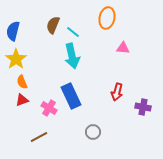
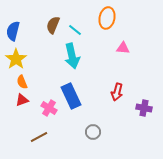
cyan line: moved 2 px right, 2 px up
purple cross: moved 1 px right, 1 px down
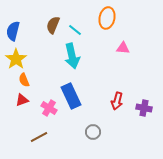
orange semicircle: moved 2 px right, 2 px up
red arrow: moved 9 px down
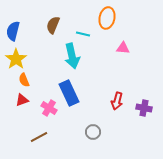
cyan line: moved 8 px right, 4 px down; rotated 24 degrees counterclockwise
blue rectangle: moved 2 px left, 3 px up
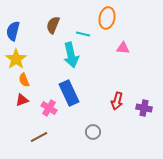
cyan arrow: moved 1 px left, 1 px up
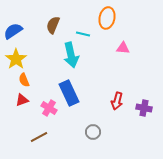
blue semicircle: rotated 42 degrees clockwise
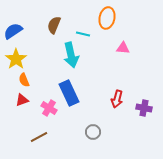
brown semicircle: moved 1 px right
red arrow: moved 2 px up
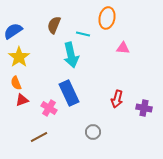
yellow star: moved 3 px right, 2 px up
orange semicircle: moved 8 px left, 3 px down
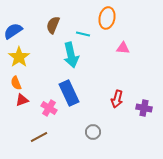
brown semicircle: moved 1 px left
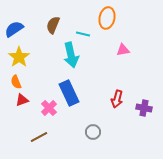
blue semicircle: moved 1 px right, 2 px up
pink triangle: moved 2 px down; rotated 16 degrees counterclockwise
orange semicircle: moved 1 px up
pink cross: rotated 14 degrees clockwise
